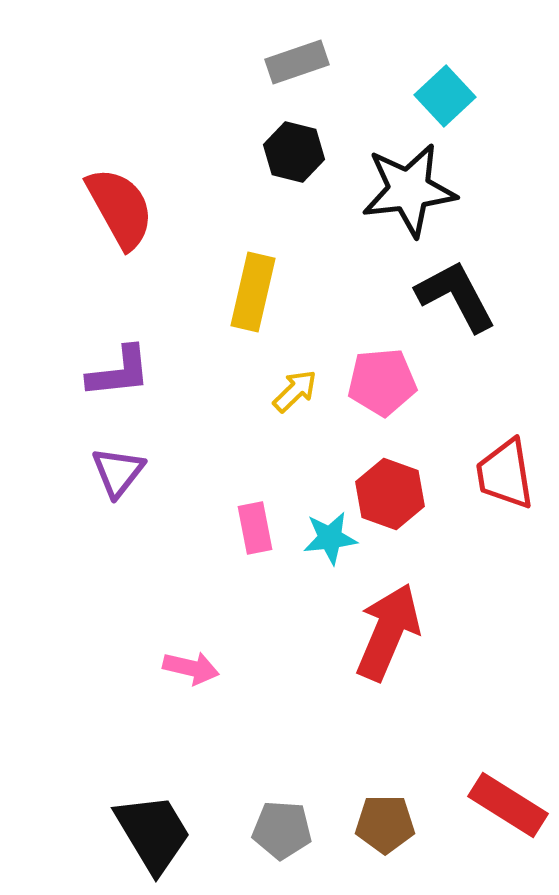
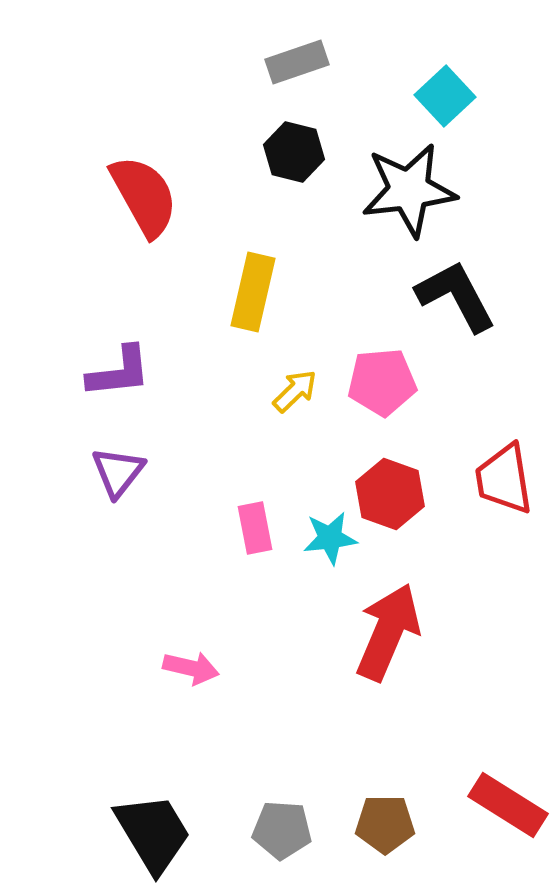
red semicircle: moved 24 px right, 12 px up
red trapezoid: moved 1 px left, 5 px down
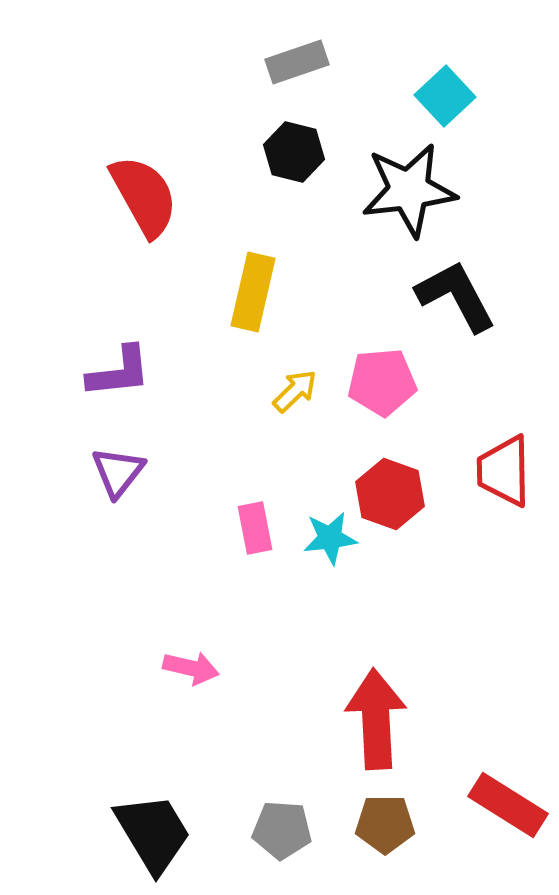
red trapezoid: moved 8 px up; rotated 8 degrees clockwise
red arrow: moved 12 px left, 87 px down; rotated 26 degrees counterclockwise
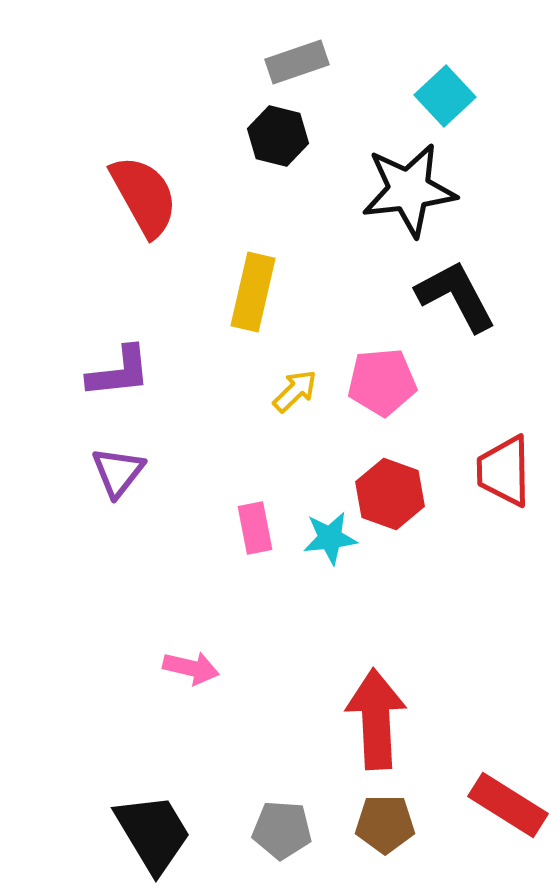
black hexagon: moved 16 px left, 16 px up
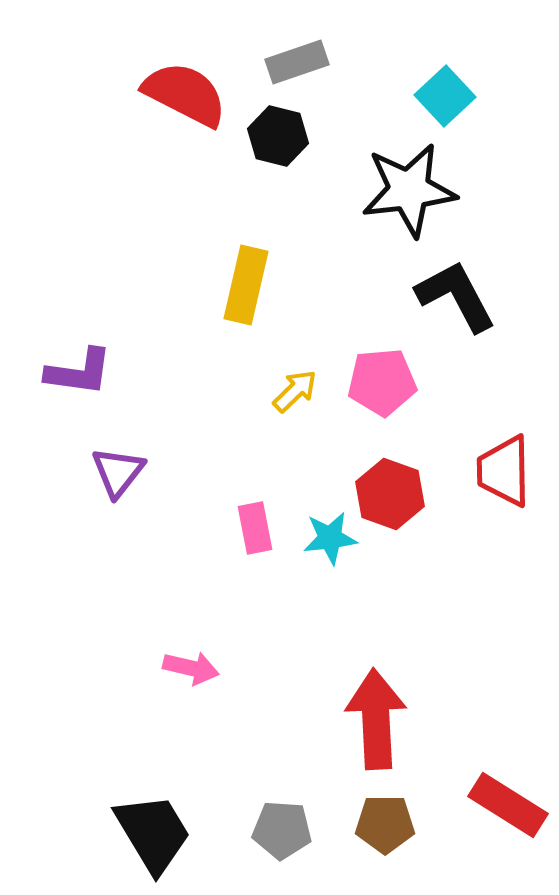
red semicircle: moved 41 px right, 102 px up; rotated 34 degrees counterclockwise
yellow rectangle: moved 7 px left, 7 px up
purple L-shape: moved 40 px left; rotated 14 degrees clockwise
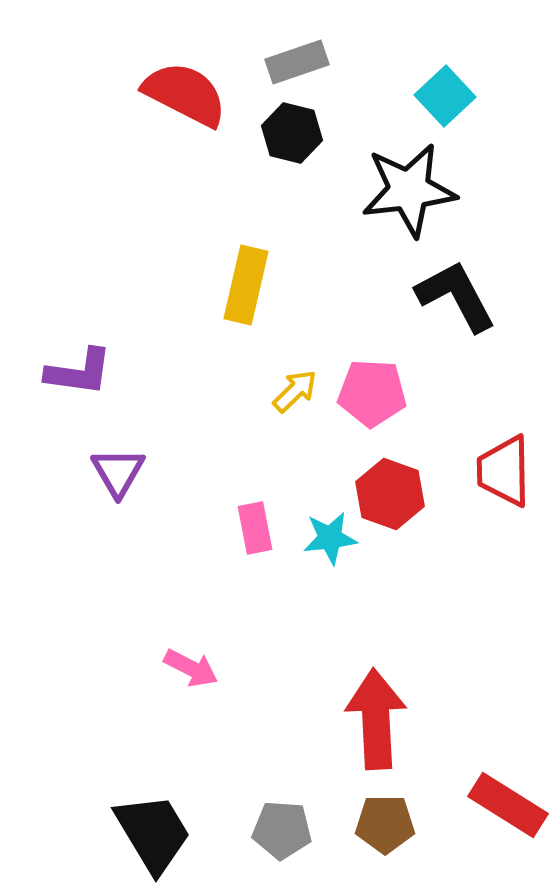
black hexagon: moved 14 px right, 3 px up
pink pentagon: moved 10 px left, 11 px down; rotated 8 degrees clockwise
purple triangle: rotated 8 degrees counterclockwise
pink arrow: rotated 14 degrees clockwise
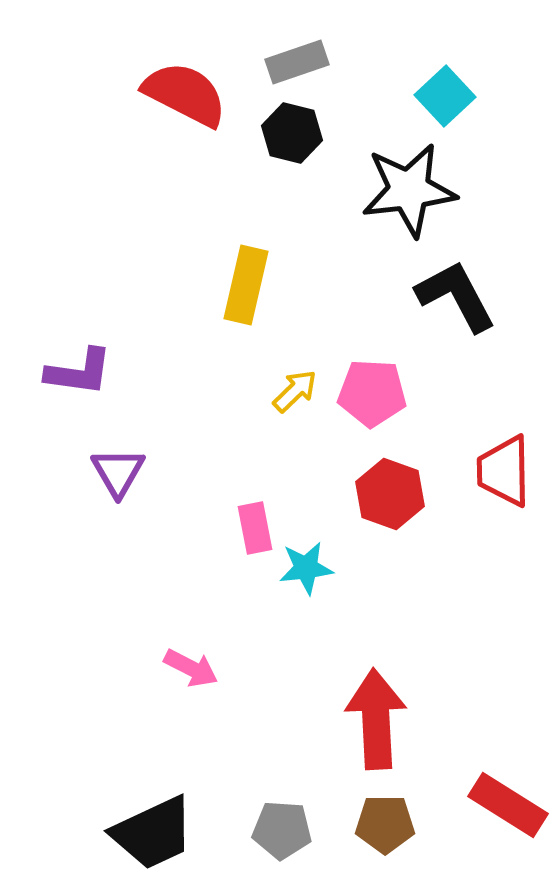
cyan star: moved 24 px left, 30 px down
black trapezoid: rotated 96 degrees clockwise
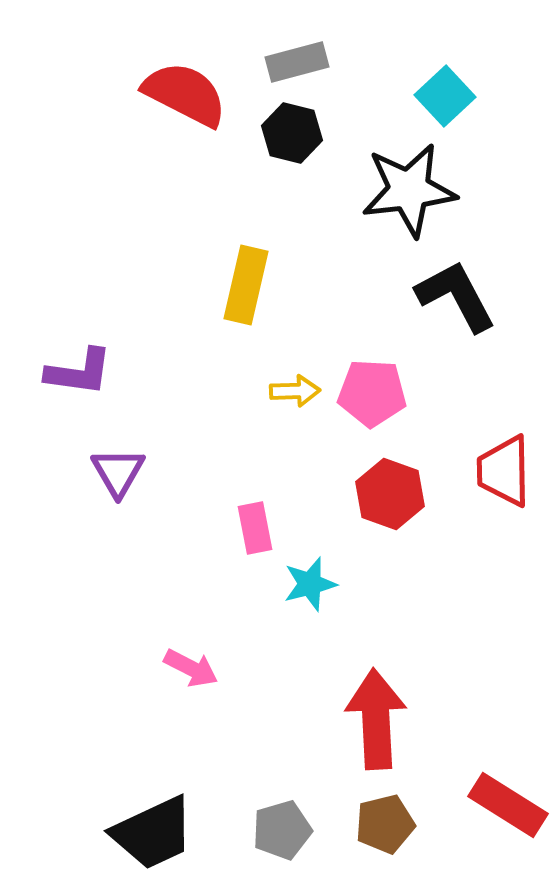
gray rectangle: rotated 4 degrees clockwise
yellow arrow: rotated 42 degrees clockwise
cyan star: moved 4 px right, 16 px down; rotated 8 degrees counterclockwise
brown pentagon: rotated 14 degrees counterclockwise
gray pentagon: rotated 20 degrees counterclockwise
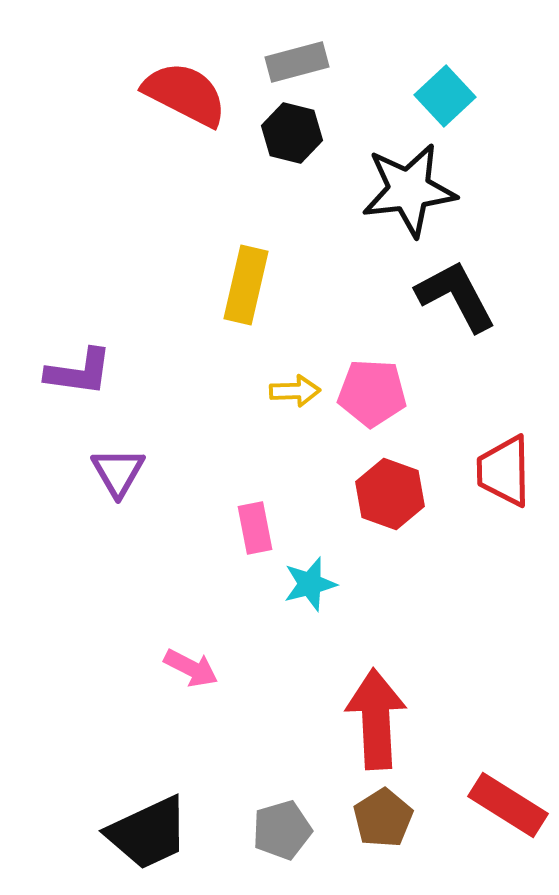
brown pentagon: moved 2 px left, 6 px up; rotated 18 degrees counterclockwise
black trapezoid: moved 5 px left
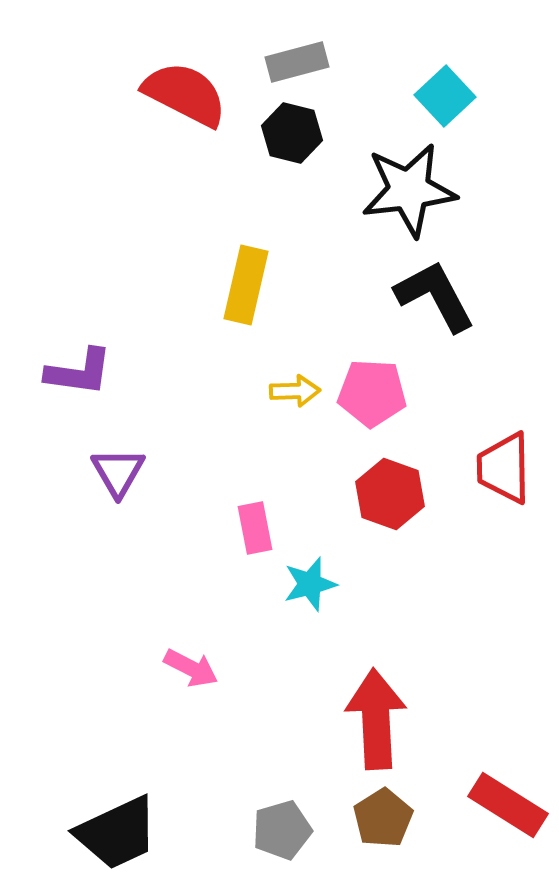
black L-shape: moved 21 px left
red trapezoid: moved 3 px up
black trapezoid: moved 31 px left
